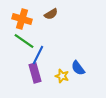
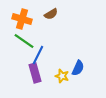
blue semicircle: rotated 119 degrees counterclockwise
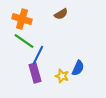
brown semicircle: moved 10 px right
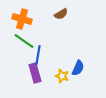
blue line: rotated 18 degrees counterclockwise
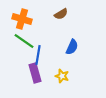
blue semicircle: moved 6 px left, 21 px up
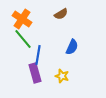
orange cross: rotated 18 degrees clockwise
green line: moved 1 px left, 2 px up; rotated 15 degrees clockwise
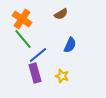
blue semicircle: moved 2 px left, 2 px up
blue line: rotated 42 degrees clockwise
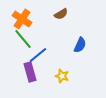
blue semicircle: moved 10 px right
purple rectangle: moved 5 px left, 1 px up
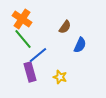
brown semicircle: moved 4 px right, 13 px down; rotated 24 degrees counterclockwise
yellow star: moved 2 px left, 1 px down
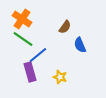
green line: rotated 15 degrees counterclockwise
blue semicircle: rotated 133 degrees clockwise
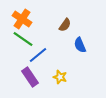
brown semicircle: moved 2 px up
purple rectangle: moved 5 px down; rotated 18 degrees counterclockwise
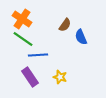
blue semicircle: moved 1 px right, 8 px up
blue line: rotated 36 degrees clockwise
